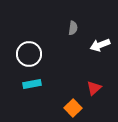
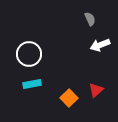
gray semicircle: moved 17 px right, 9 px up; rotated 32 degrees counterclockwise
red triangle: moved 2 px right, 2 px down
orange square: moved 4 px left, 10 px up
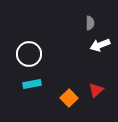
gray semicircle: moved 4 px down; rotated 24 degrees clockwise
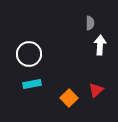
white arrow: rotated 114 degrees clockwise
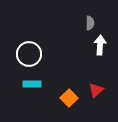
cyan rectangle: rotated 12 degrees clockwise
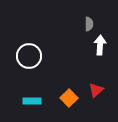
gray semicircle: moved 1 px left, 1 px down
white circle: moved 2 px down
cyan rectangle: moved 17 px down
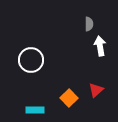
white arrow: moved 1 px down; rotated 12 degrees counterclockwise
white circle: moved 2 px right, 4 px down
cyan rectangle: moved 3 px right, 9 px down
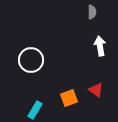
gray semicircle: moved 3 px right, 12 px up
red triangle: rotated 42 degrees counterclockwise
orange square: rotated 24 degrees clockwise
cyan rectangle: rotated 60 degrees counterclockwise
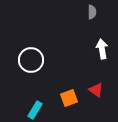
white arrow: moved 2 px right, 3 px down
